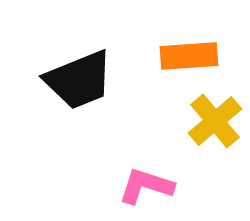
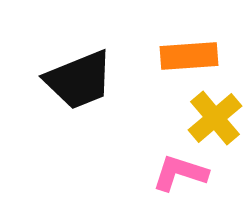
yellow cross: moved 3 px up
pink L-shape: moved 34 px right, 13 px up
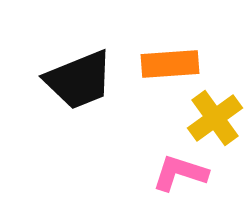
orange rectangle: moved 19 px left, 8 px down
yellow cross: rotated 4 degrees clockwise
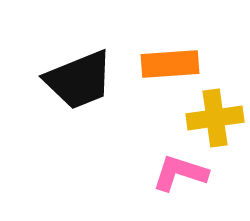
yellow cross: rotated 28 degrees clockwise
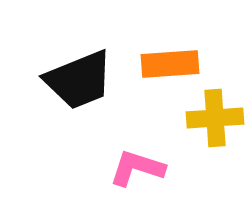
yellow cross: rotated 4 degrees clockwise
pink L-shape: moved 43 px left, 5 px up
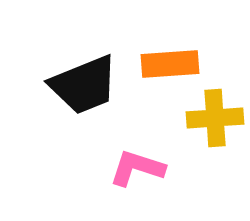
black trapezoid: moved 5 px right, 5 px down
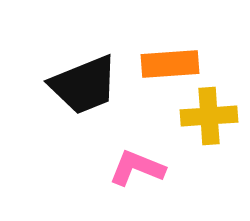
yellow cross: moved 6 px left, 2 px up
pink L-shape: rotated 4 degrees clockwise
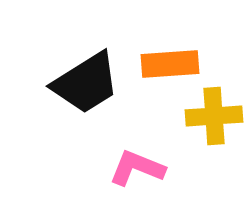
black trapezoid: moved 2 px right, 2 px up; rotated 10 degrees counterclockwise
yellow cross: moved 5 px right
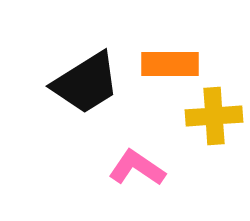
orange rectangle: rotated 4 degrees clockwise
pink L-shape: rotated 12 degrees clockwise
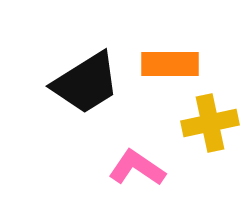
yellow cross: moved 4 px left, 7 px down; rotated 8 degrees counterclockwise
